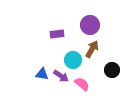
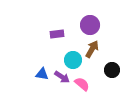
purple arrow: moved 1 px right, 1 px down
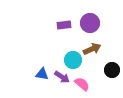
purple circle: moved 2 px up
purple rectangle: moved 7 px right, 9 px up
brown arrow: rotated 36 degrees clockwise
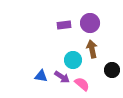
brown arrow: rotated 78 degrees counterclockwise
blue triangle: moved 1 px left, 2 px down
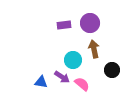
brown arrow: moved 2 px right
blue triangle: moved 6 px down
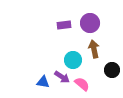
blue triangle: moved 2 px right
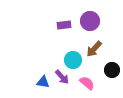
purple circle: moved 2 px up
brown arrow: rotated 126 degrees counterclockwise
purple arrow: rotated 14 degrees clockwise
pink semicircle: moved 5 px right, 1 px up
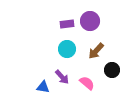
purple rectangle: moved 3 px right, 1 px up
brown arrow: moved 2 px right, 2 px down
cyan circle: moved 6 px left, 11 px up
blue triangle: moved 5 px down
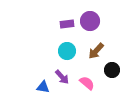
cyan circle: moved 2 px down
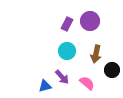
purple rectangle: rotated 56 degrees counterclockwise
brown arrow: moved 3 px down; rotated 30 degrees counterclockwise
blue triangle: moved 2 px right, 1 px up; rotated 24 degrees counterclockwise
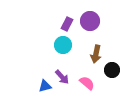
cyan circle: moved 4 px left, 6 px up
